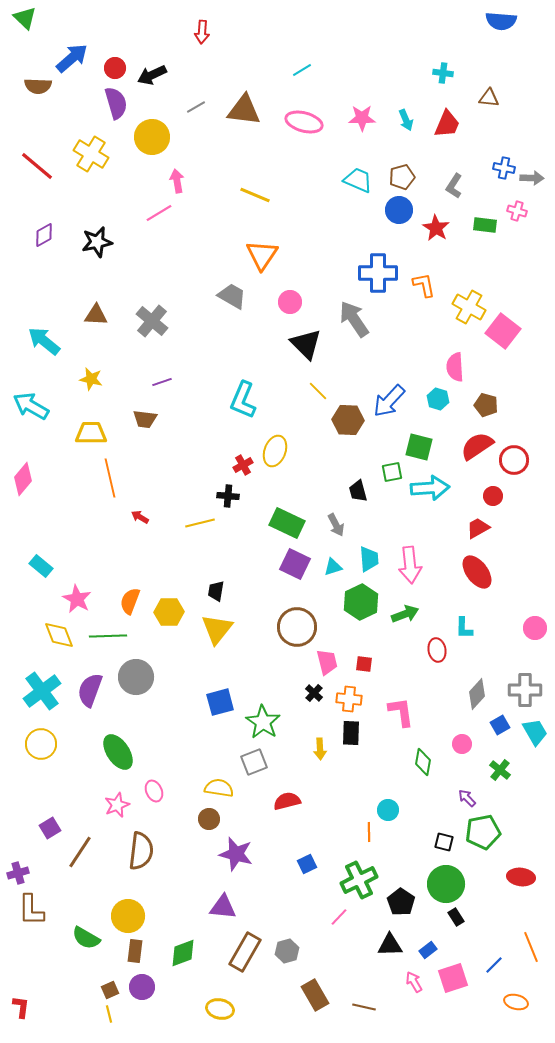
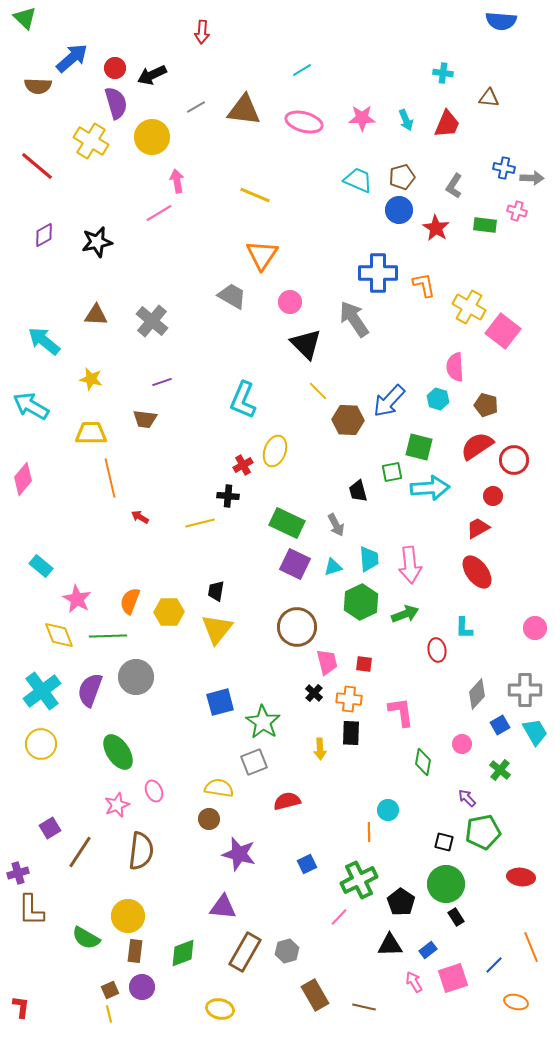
yellow cross at (91, 154): moved 13 px up
purple star at (236, 854): moved 3 px right
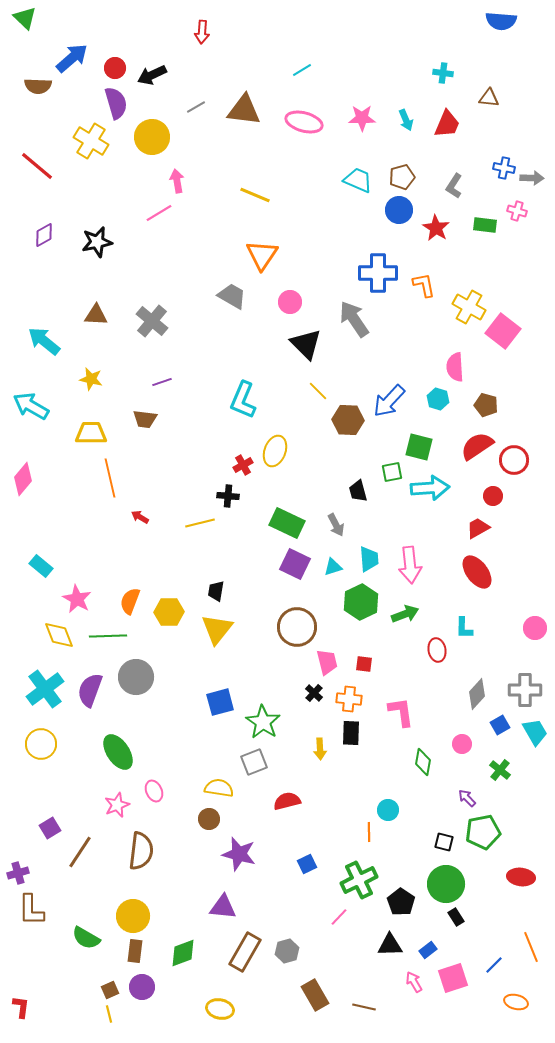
cyan cross at (42, 691): moved 3 px right, 2 px up
yellow circle at (128, 916): moved 5 px right
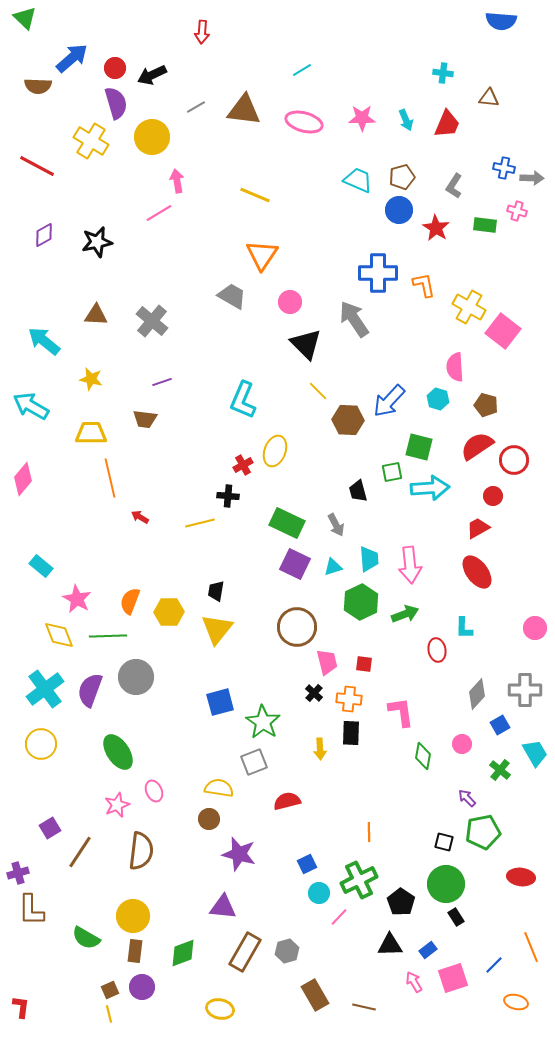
red line at (37, 166): rotated 12 degrees counterclockwise
cyan trapezoid at (535, 732): moved 21 px down
green diamond at (423, 762): moved 6 px up
cyan circle at (388, 810): moved 69 px left, 83 px down
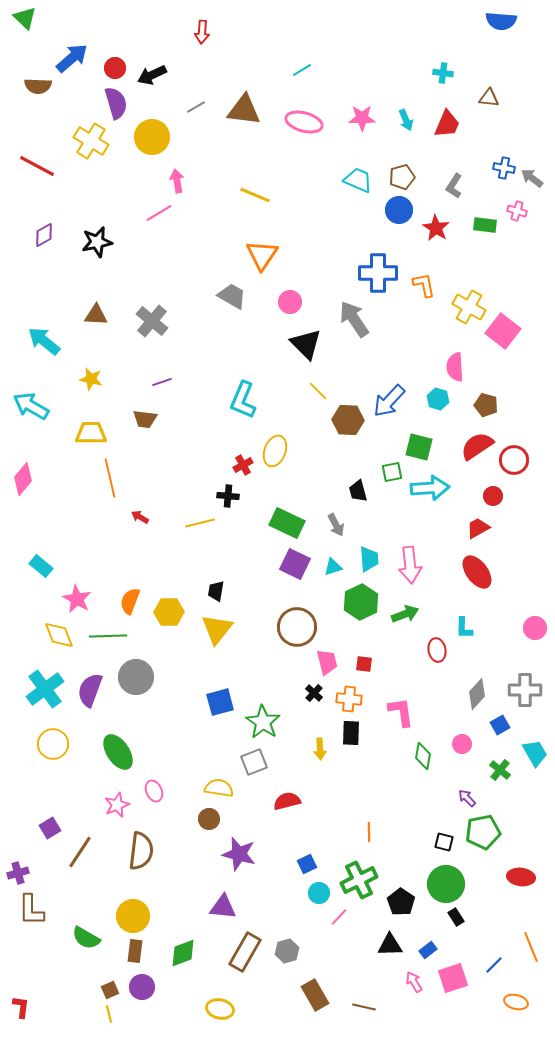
gray arrow at (532, 178): rotated 145 degrees counterclockwise
yellow circle at (41, 744): moved 12 px right
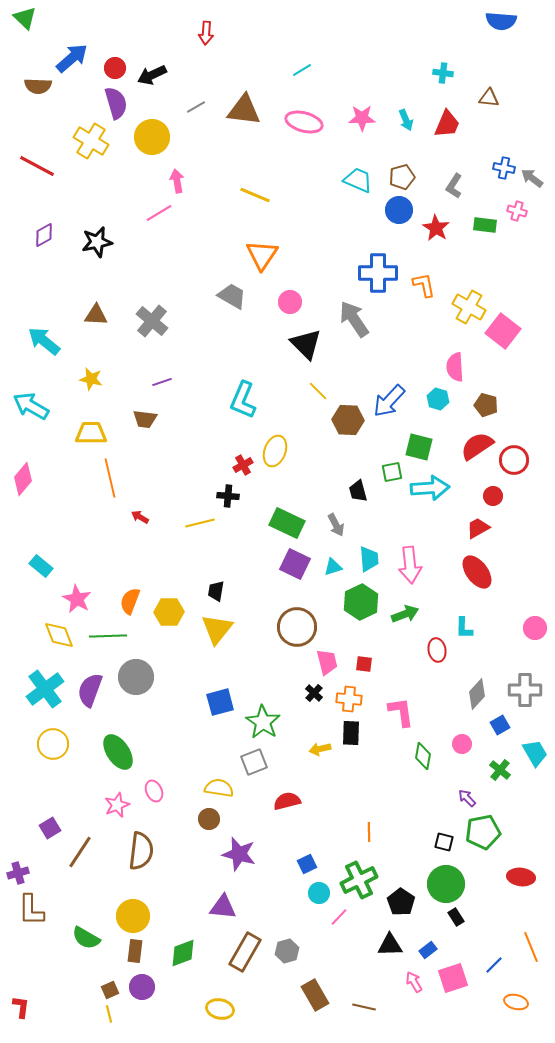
red arrow at (202, 32): moved 4 px right, 1 px down
yellow arrow at (320, 749): rotated 80 degrees clockwise
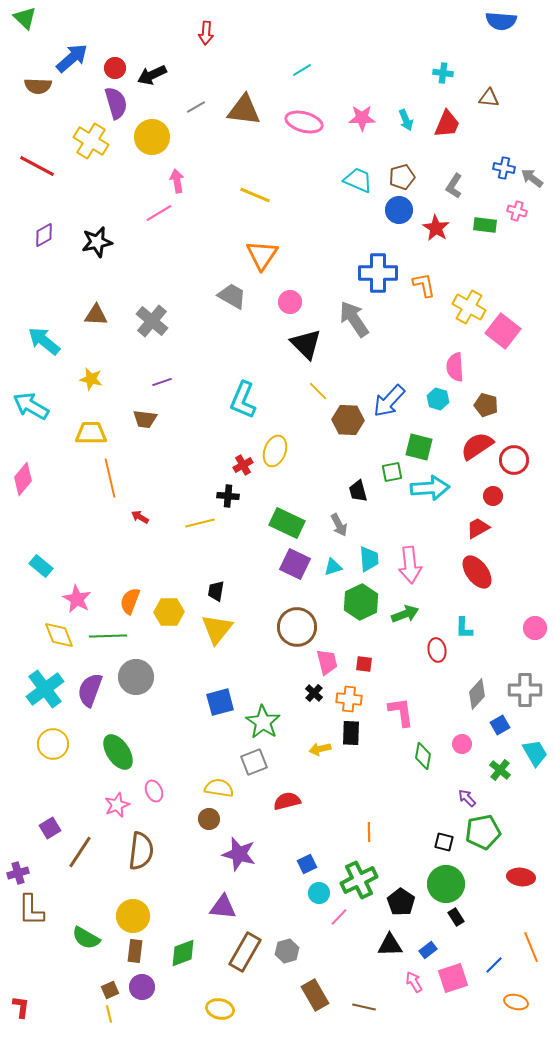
gray arrow at (336, 525): moved 3 px right
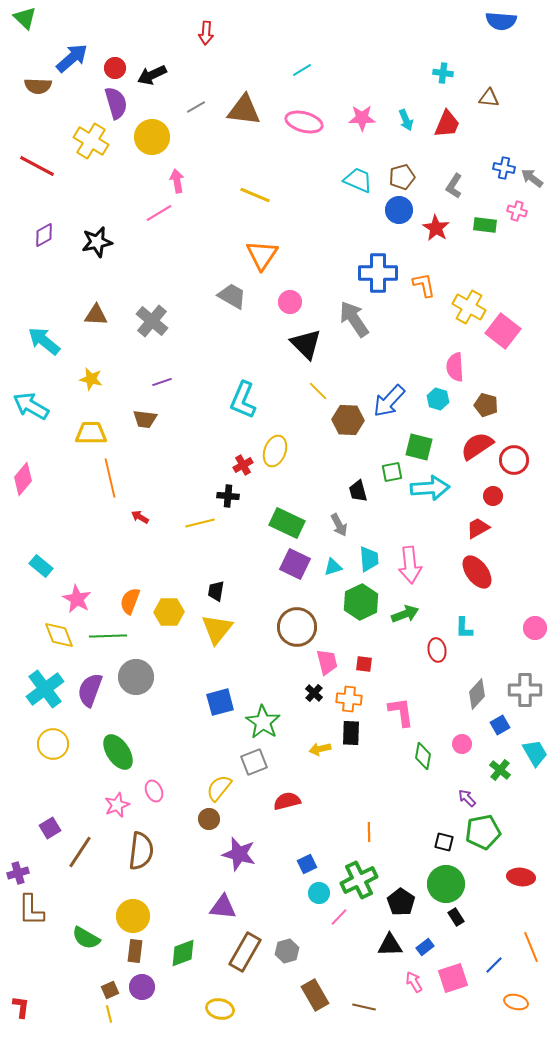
yellow semicircle at (219, 788): rotated 60 degrees counterclockwise
blue rectangle at (428, 950): moved 3 px left, 3 px up
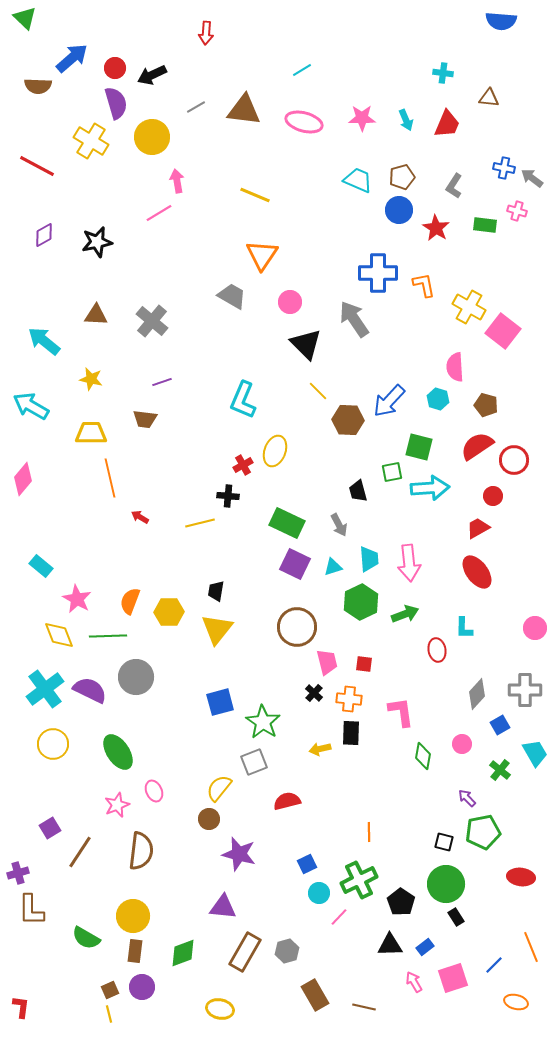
pink arrow at (410, 565): moved 1 px left, 2 px up
purple semicircle at (90, 690): rotated 96 degrees clockwise
